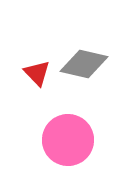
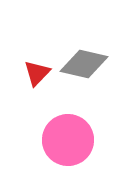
red triangle: rotated 28 degrees clockwise
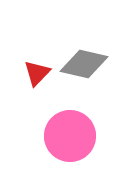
pink circle: moved 2 px right, 4 px up
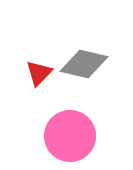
red triangle: moved 2 px right
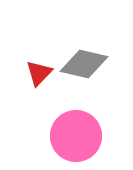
pink circle: moved 6 px right
